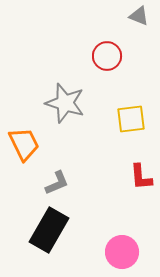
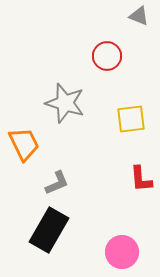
red L-shape: moved 2 px down
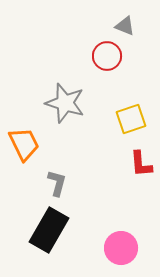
gray triangle: moved 14 px left, 10 px down
yellow square: rotated 12 degrees counterclockwise
red L-shape: moved 15 px up
gray L-shape: rotated 52 degrees counterclockwise
pink circle: moved 1 px left, 4 px up
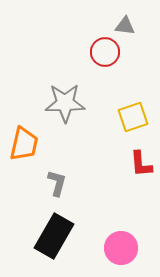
gray triangle: rotated 15 degrees counterclockwise
red circle: moved 2 px left, 4 px up
gray star: rotated 18 degrees counterclockwise
yellow square: moved 2 px right, 2 px up
orange trapezoid: rotated 39 degrees clockwise
black rectangle: moved 5 px right, 6 px down
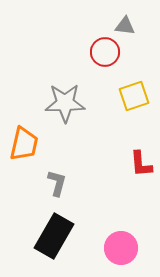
yellow square: moved 1 px right, 21 px up
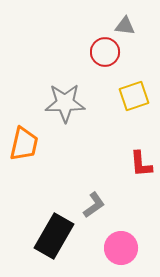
gray L-shape: moved 37 px right, 22 px down; rotated 40 degrees clockwise
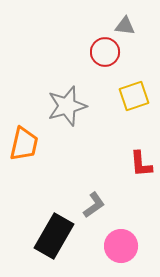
gray star: moved 2 px right, 3 px down; rotated 15 degrees counterclockwise
pink circle: moved 2 px up
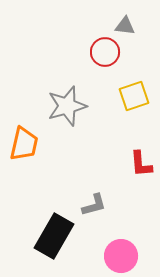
gray L-shape: rotated 20 degrees clockwise
pink circle: moved 10 px down
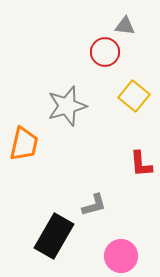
yellow square: rotated 32 degrees counterclockwise
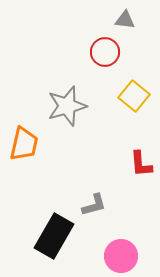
gray triangle: moved 6 px up
